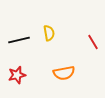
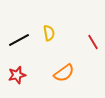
black line: rotated 15 degrees counterclockwise
orange semicircle: rotated 25 degrees counterclockwise
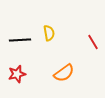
black line: moved 1 px right; rotated 25 degrees clockwise
red star: moved 1 px up
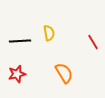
black line: moved 1 px down
orange semicircle: rotated 85 degrees counterclockwise
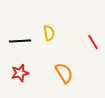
red star: moved 3 px right, 1 px up
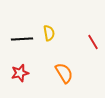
black line: moved 2 px right, 2 px up
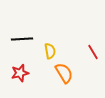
yellow semicircle: moved 1 px right, 18 px down
red line: moved 10 px down
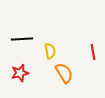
red line: rotated 21 degrees clockwise
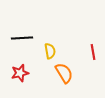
black line: moved 1 px up
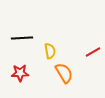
red line: rotated 70 degrees clockwise
red star: rotated 12 degrees clockwise
